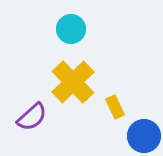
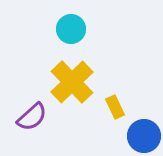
yellow cross: moved 1 px left
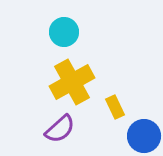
cyan circle: moved 7 px left, 3 px down
yellow cross: rotated 15 degrees clockwise
purple semicircle: moved 28 px right, 12 px down
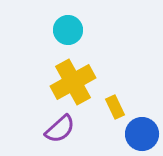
cyan circle: moved 4 px right, 2 px up
yellow cross: moved 1 px right
blue circle: moved 2 px left, 2 px up
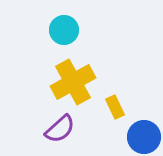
cyan circle: moved 4 px left
blue circle: moved 2 px right, 3 px down
